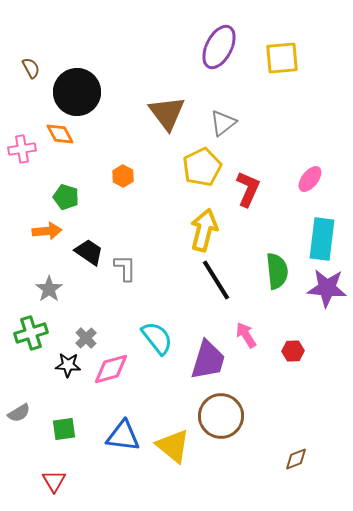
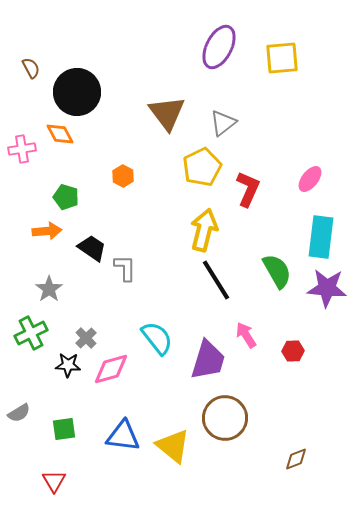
cyan rectangle: moved 1 px left, 2 px up
black trapezoid: moved 3 px right, 4 px up
green semicircle: rotated 24 degrees counterclockwise
green cross: rotated 8 degrees counterclockwise
brown circle: moved 4 px right, 2 px down
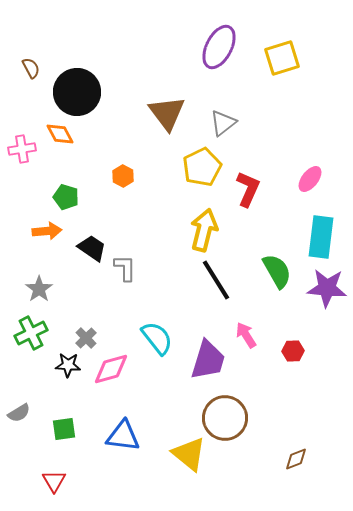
yellow square: rotated 12 degrees counterclockwise
gray star: moved 10 px left
yellow triangle: moved 16 px right, 8 px down
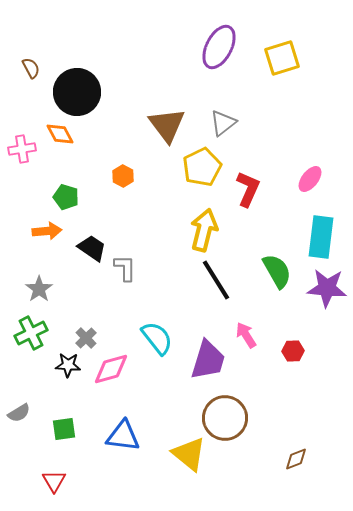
brown triangle: moved 12 px down
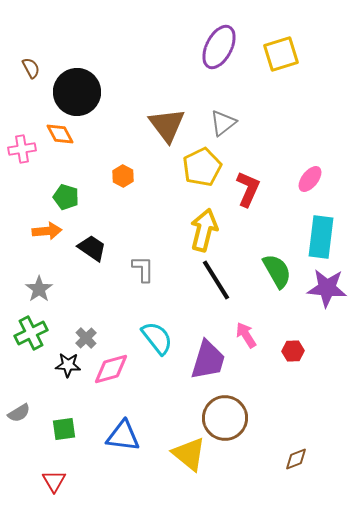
yellow square: moved 1 px left, 4 px up
gray L-shape: moved 18 px right, 1 px down
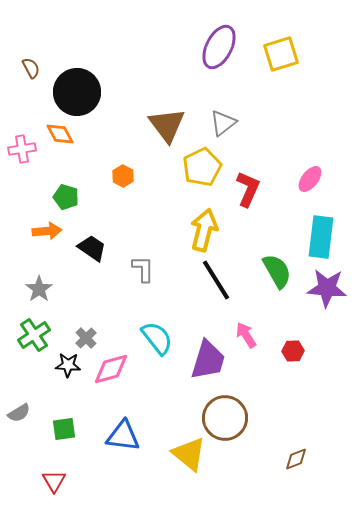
green cross: moved 3 px right, 2 px down; rotated 8 degrees counterclockwise
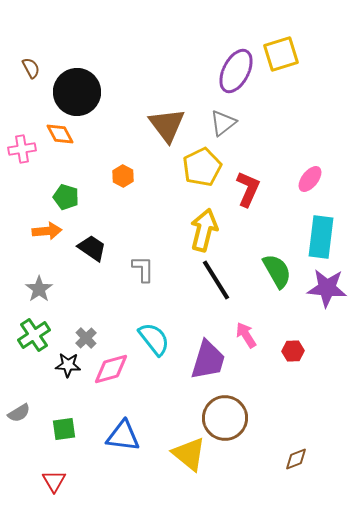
purple ellipse: moved 17 px right, 24 px down
cyan semicircle: moved 3 px left, 1 px down
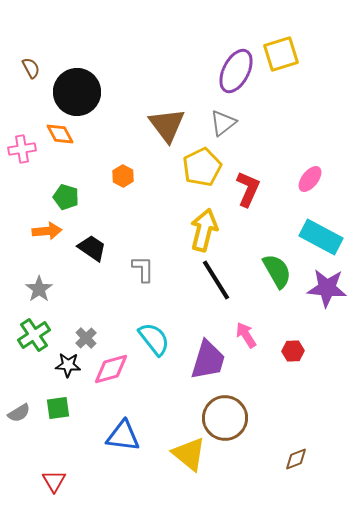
cyan rectangle: rotated 69 degrees counterclockwise
green square: moved 6 px left, 21 px up
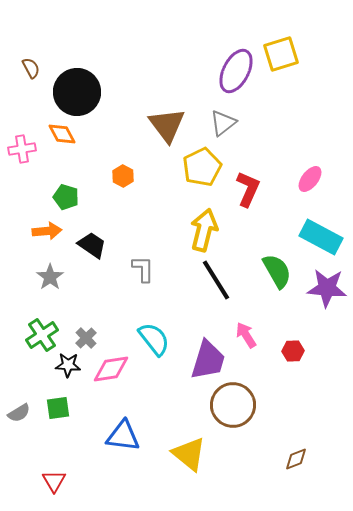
orange diamond: moved 2 px right
black trapezoid: moved 3 px up
gray star: moved 11 px right, 12 px up
green cross: moved 8 px right
pink diamond: rotated 6 degrees clockwise
brown circle: moved 8 px right, 13 px up
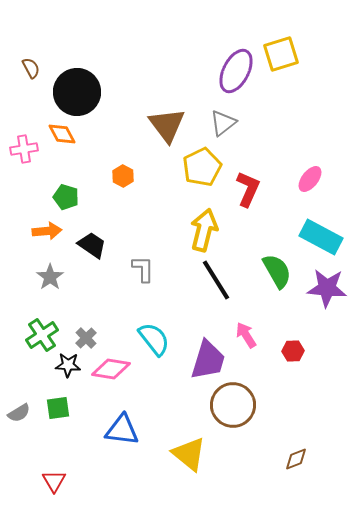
pink cross: moved 2 px right
pink diamond: rotated 18 degrees clockwise
blue triangle: moved 1 px left, 6 px up
